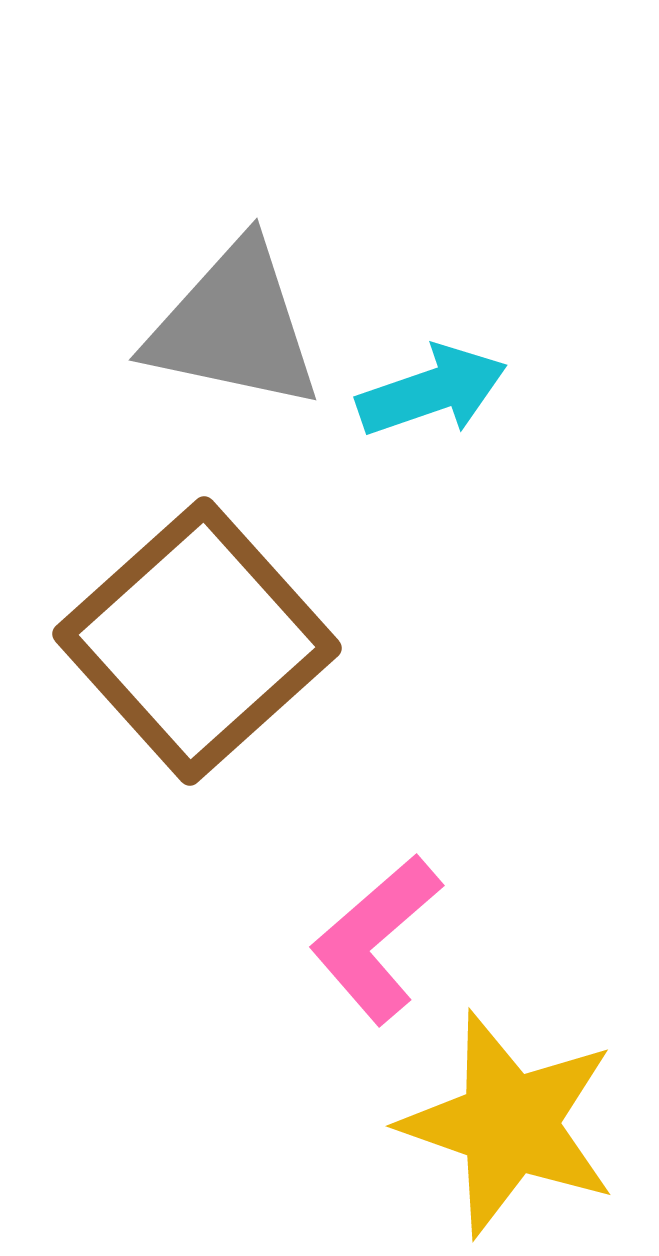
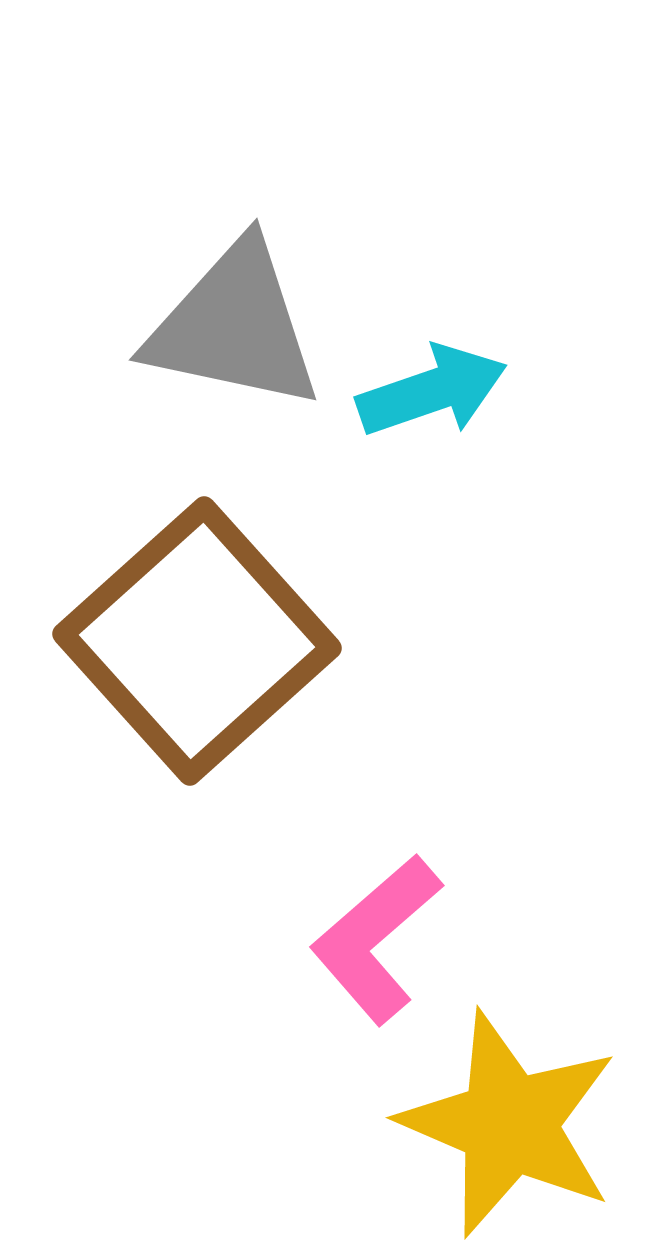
yellow star: rotated 4 degrees clockwise
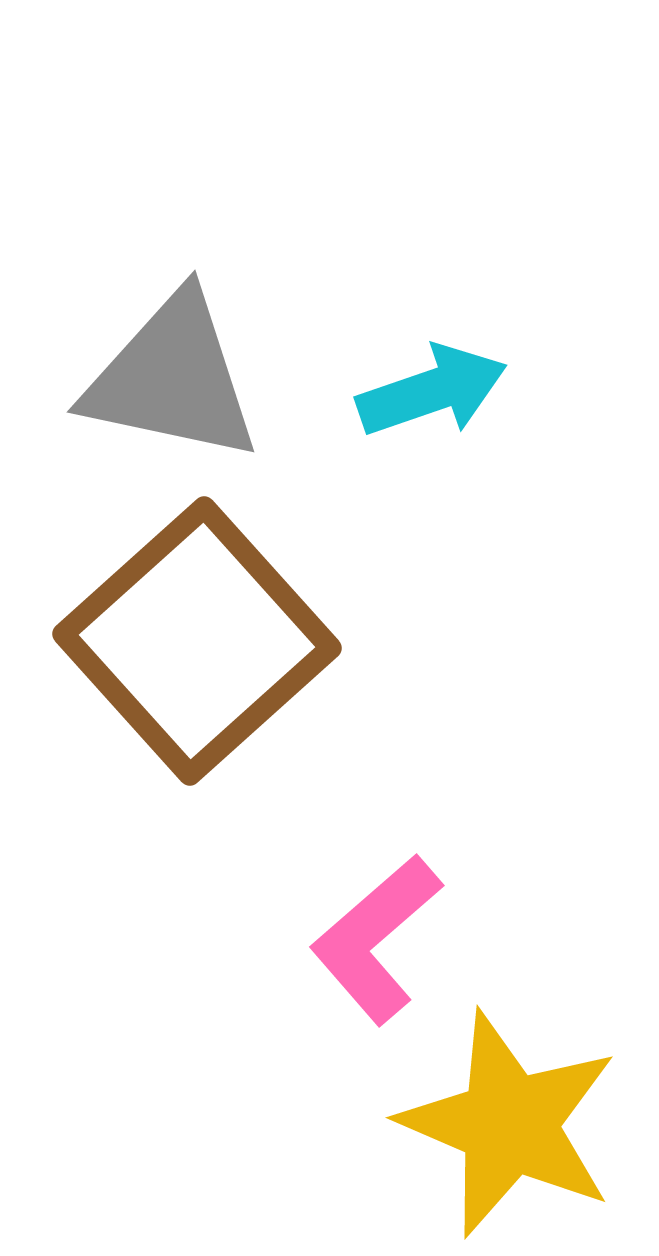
gray triangle: moved 62 px left, 52 px down
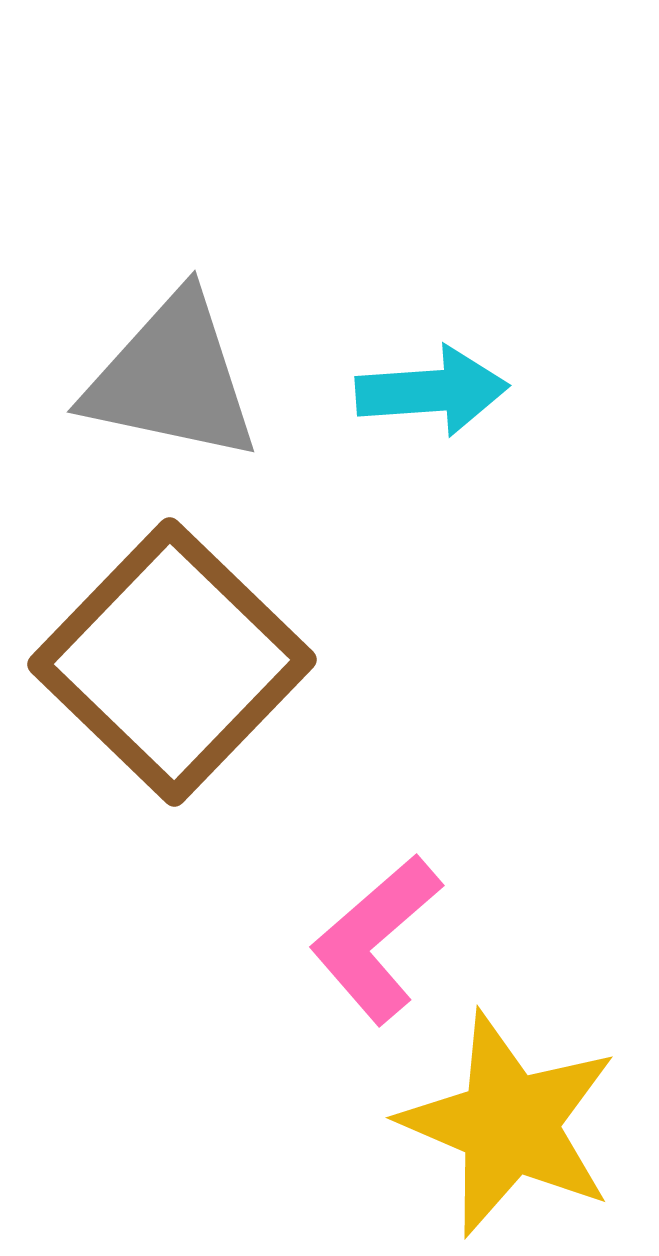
cyan arrow: rotated 15 degrees clockwise
brown square: moved 25 px left, 21 px down; rotated 4 degrees counterclockwise
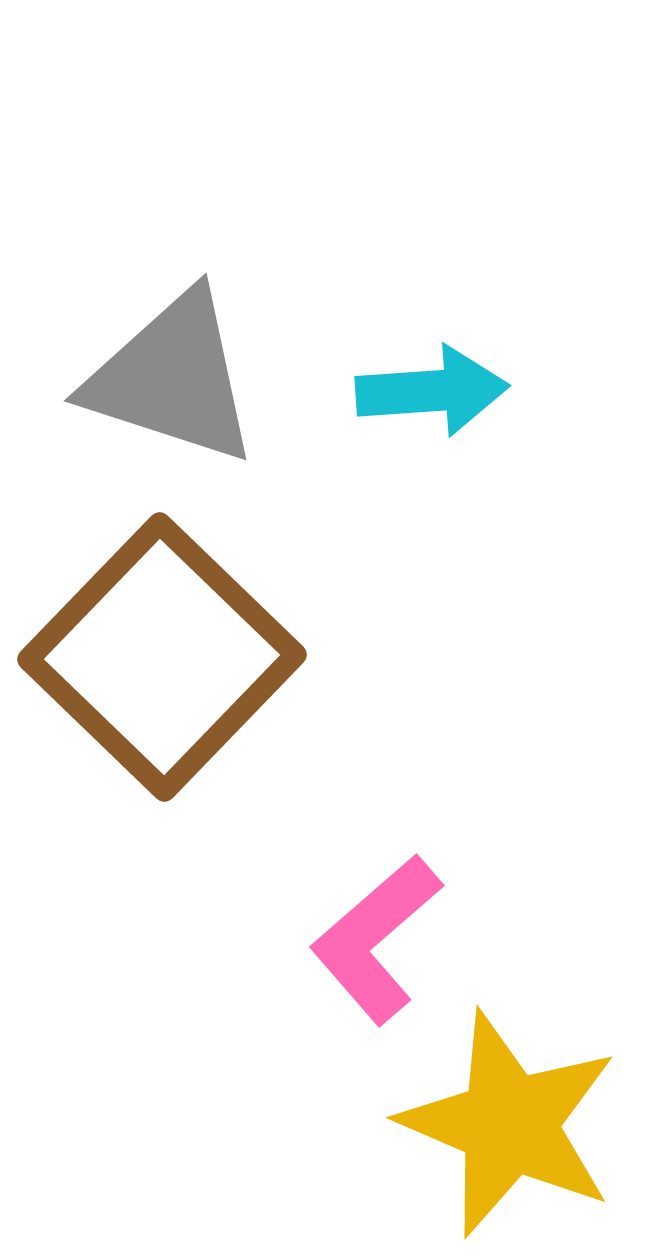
gray triangle: rotated 6 degrees clockwise
brown square: moved 10 px left, 5 px up
